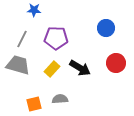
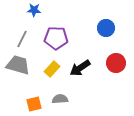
black arrow: rotated 115 degrees clockwise
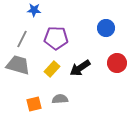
red circle: moved 1 px right
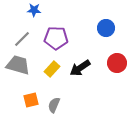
gray line: rotated 18 degrees clockwise
gray semicircle: moved 6 px left, 6 px down; rotated 63 degrees counterclockwise
orange square: moved 3 px left, 4 px up
